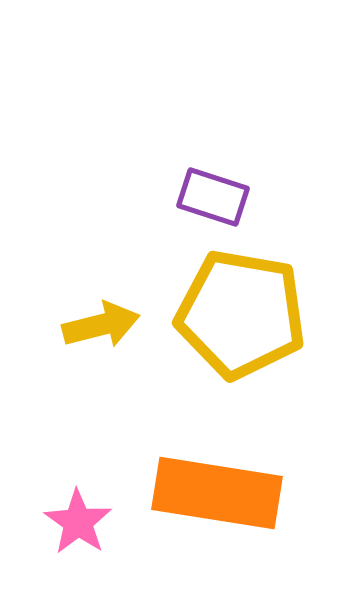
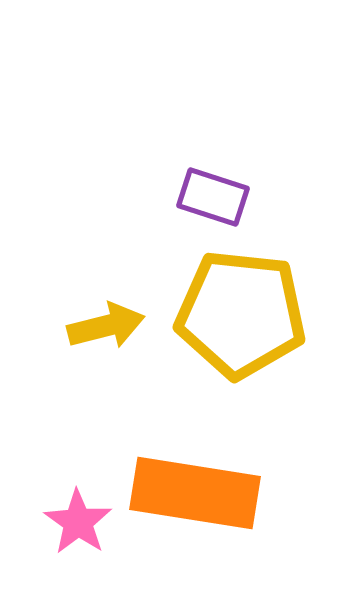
yellow pentagon: rotated 4 degrees counterclockwise
yellow arrow: moved 5 px right, 1 px down
orange rectangle: moved 22 px left
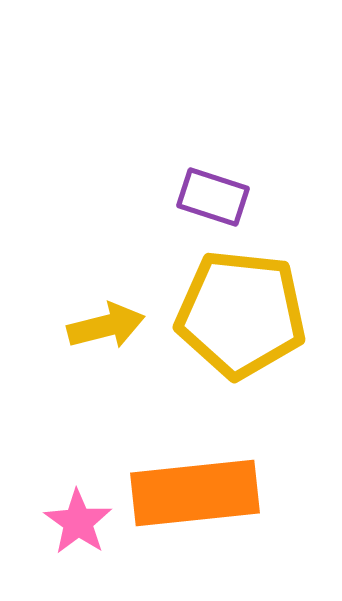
orange rectangle: rotated 15 degrees counterclockwise
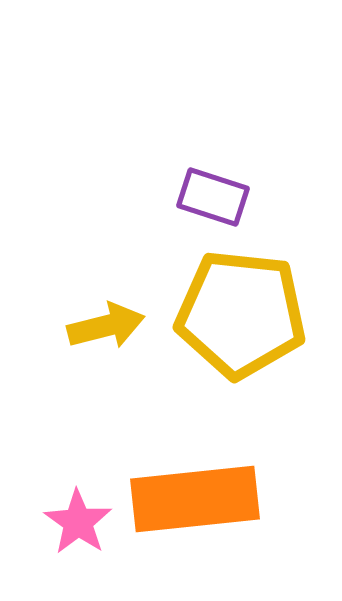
orange rectangle: moved 6 px down
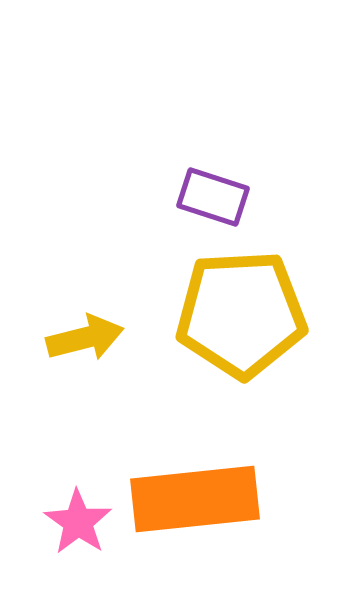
yellow pentagon: rotated 9 degrees counterclockwise
yellow arrow: moved 21 px left, 12 px down
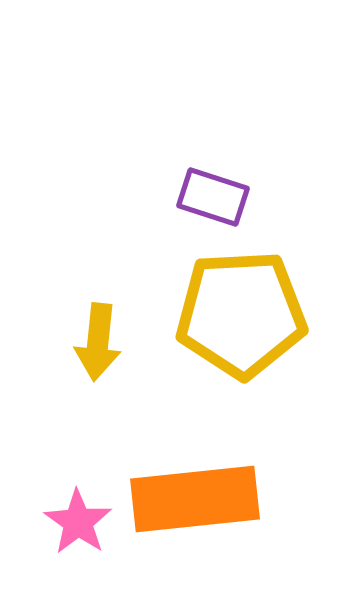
yellow arrow: moved 13 px right, 4 px down; rotated 110 degrees clockwise
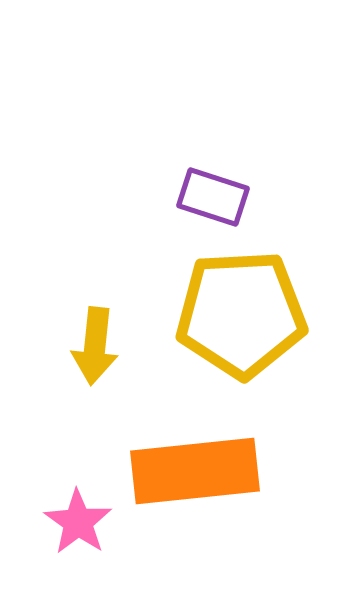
yellow arrow: moved 3 px left, 4 px down
orange rectangle: moved 28 px up
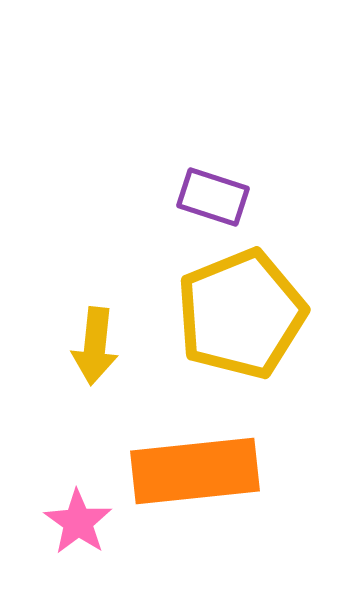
yellow pentagon: rotated 19 degrees counterclockwise
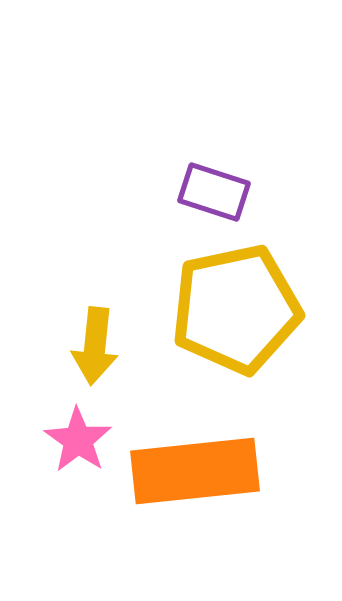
purple rectangle: moved 1 px right, 5 px up
yellow pentagon: moved 5 px left, 5 px up; rotated 10 degrees clockwise
pink star: moved 82 px up
